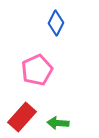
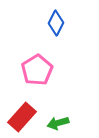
pink pentagon: rotated 8 degrees counterclockwise
green arrow: rotated 20 degrees counterclockwise
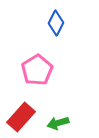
red rectangle: moved 1 px left
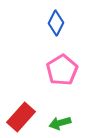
pink pentagon: moved 25 px right
green arrow: moved 2 px right
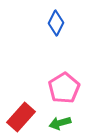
pink pentagon: moved 2 px right, 18 px down
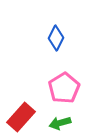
blue diamond: moved 15 px down
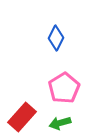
red rectangle: moved 1 px right
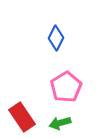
pink pentagon: moved 2 px right, 1 px up
red rectangle: rotated 76 degrees counterclockwise
